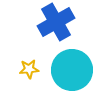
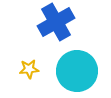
cyan circle: moved 5 px right, 1 px down
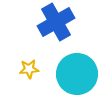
cyan circle: moved 3 px down
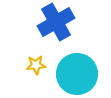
yellow star: moved 7 px right, 4 px up
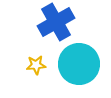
cyan circle: moved 2 px right, 10 px up
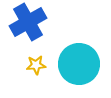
blue cross: moved 28 px left
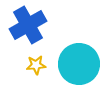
blue cross: moved 3 px down
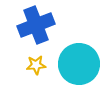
blue cross: moved 8 px right; rotated 9 degrees clockwise
